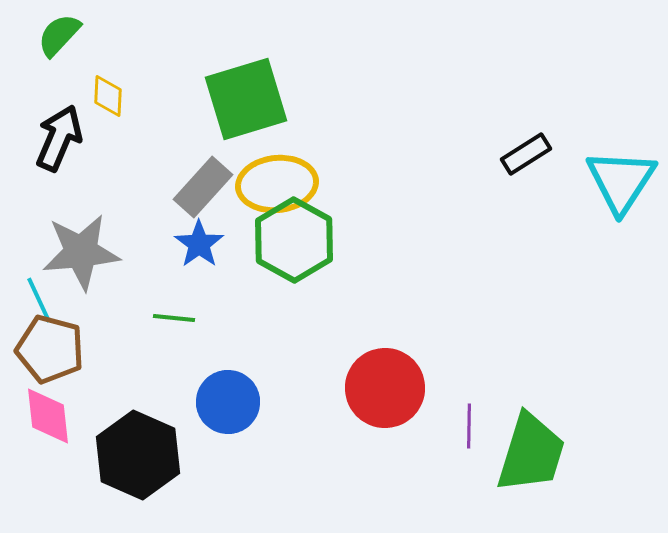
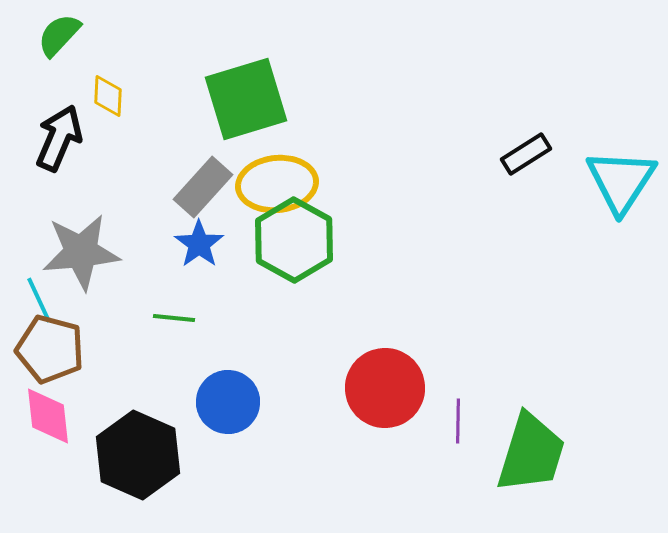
purple line: moved 11 px left, 5 px up
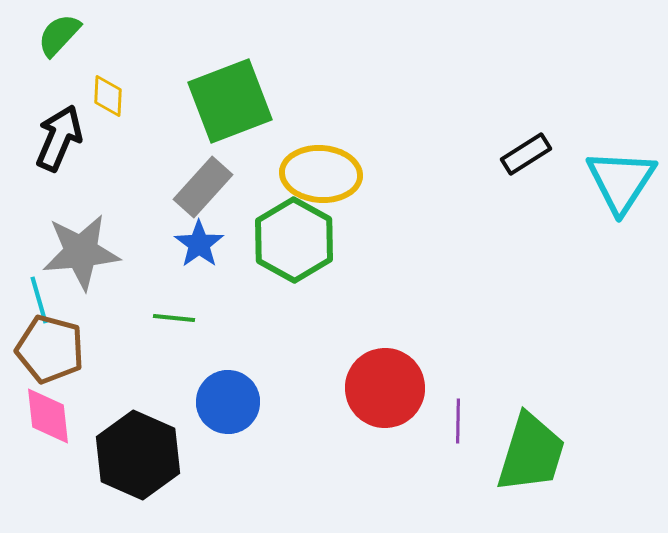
green square: moved 16 px left, 2 px down; rotated 4 degrees counterclockwise
yellow ellipse: moved 44 px right, 10 px up; rotated 10 degrees clockwise
cyan line: rotated 9 degrees clockwise
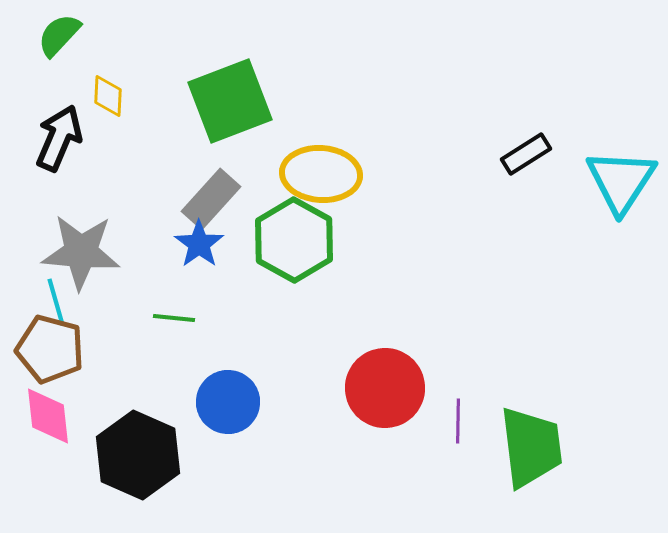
gray rectangle: moved 8 px right, 12 px down
gray star: rotated 10 degrees clockwise
cyan line: moved 17 px right, 2 px down
green trapezoid: moved 6 px up; rotated 24 degrees counterclockwise
